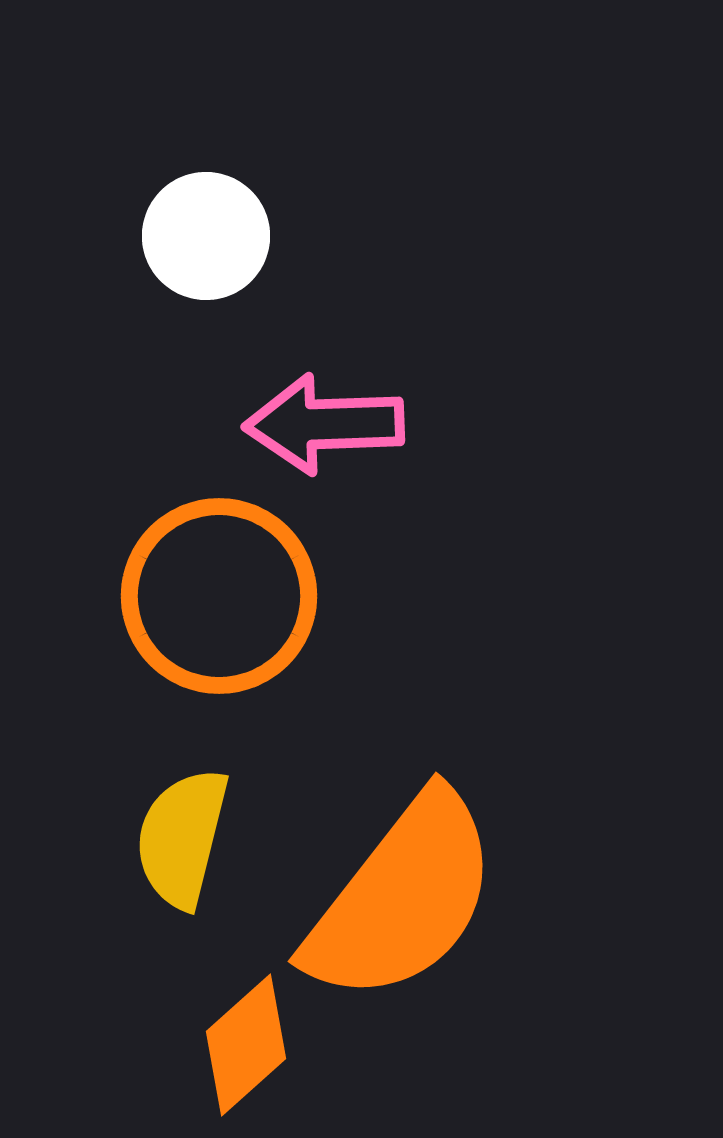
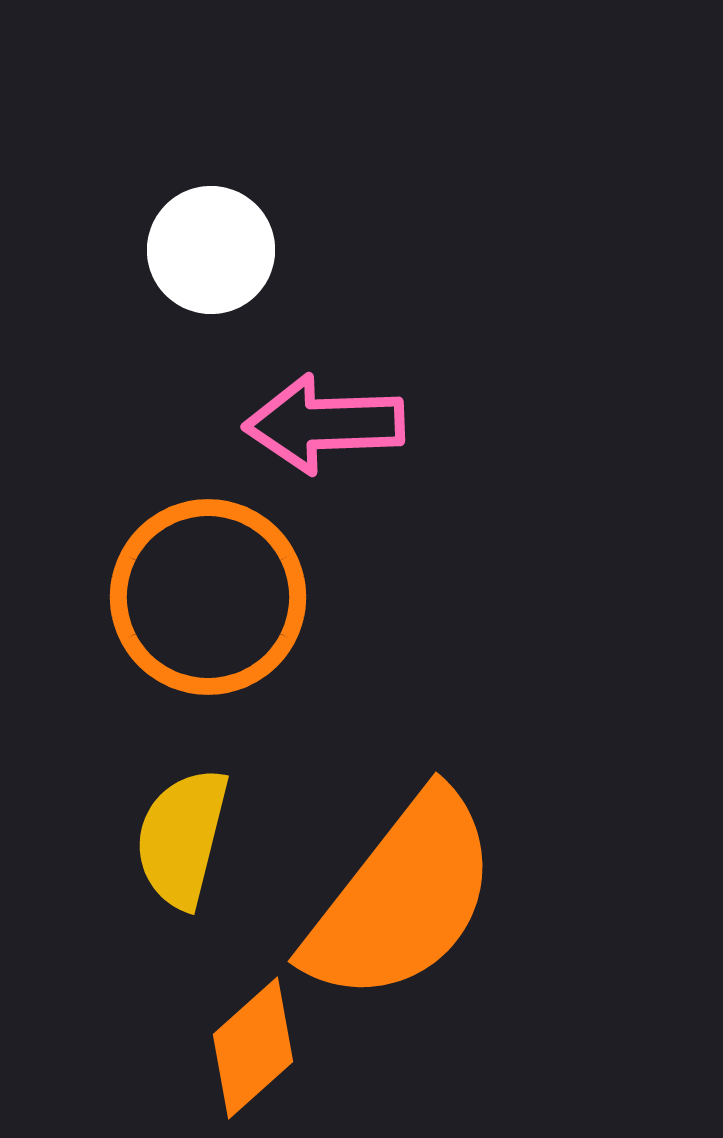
white circle: moved 5 px right, 14 px down
orange circle: moved 11 px left, 1 px down
orange diamond: moved 7 px right, 3 px down
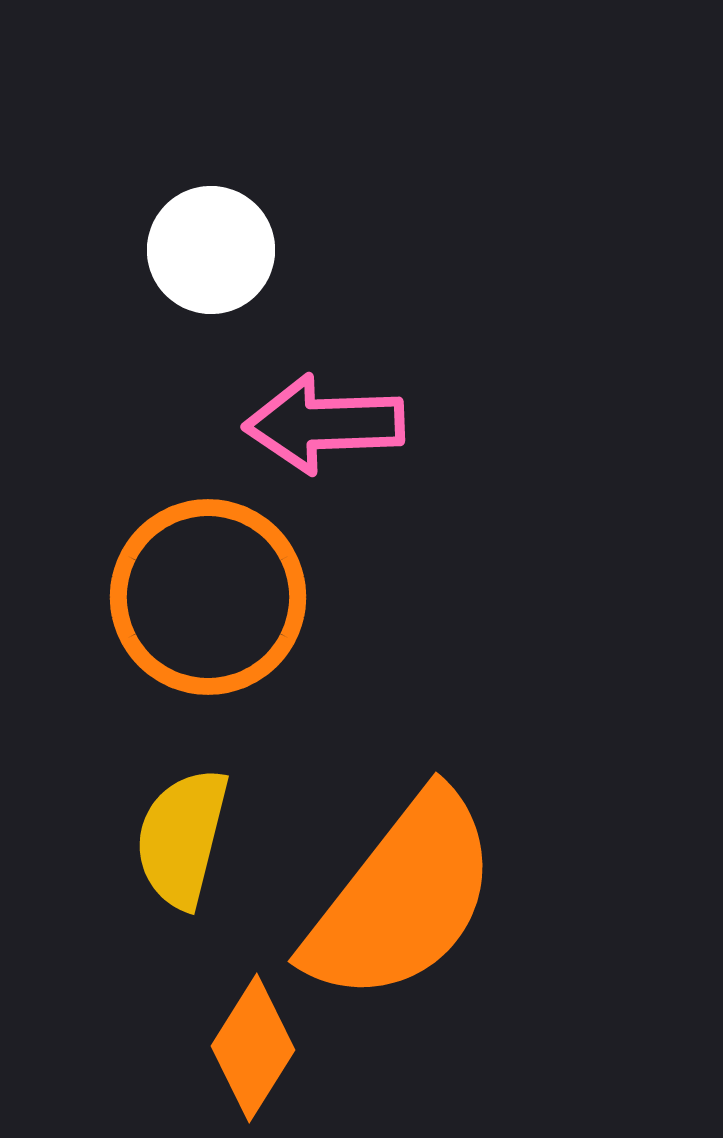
orange diamond: rotated 16 degrees counterclockwise
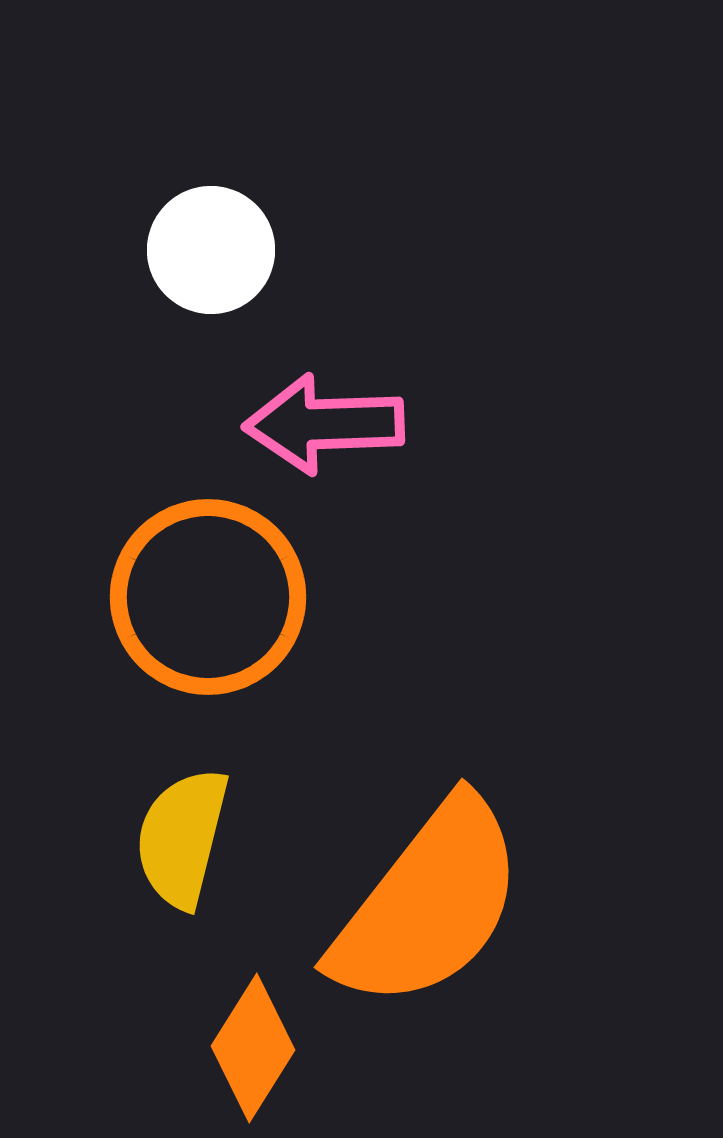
orange semicircle: moved 26 px right, 6 px down
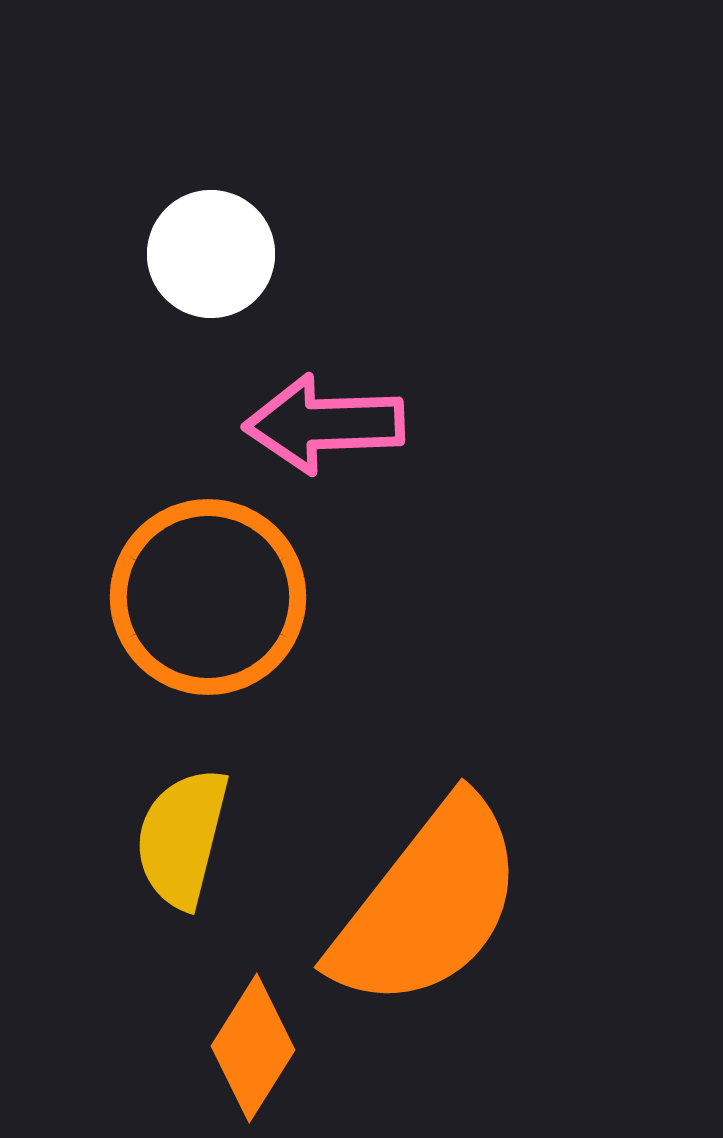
white circle: moved 4 px down
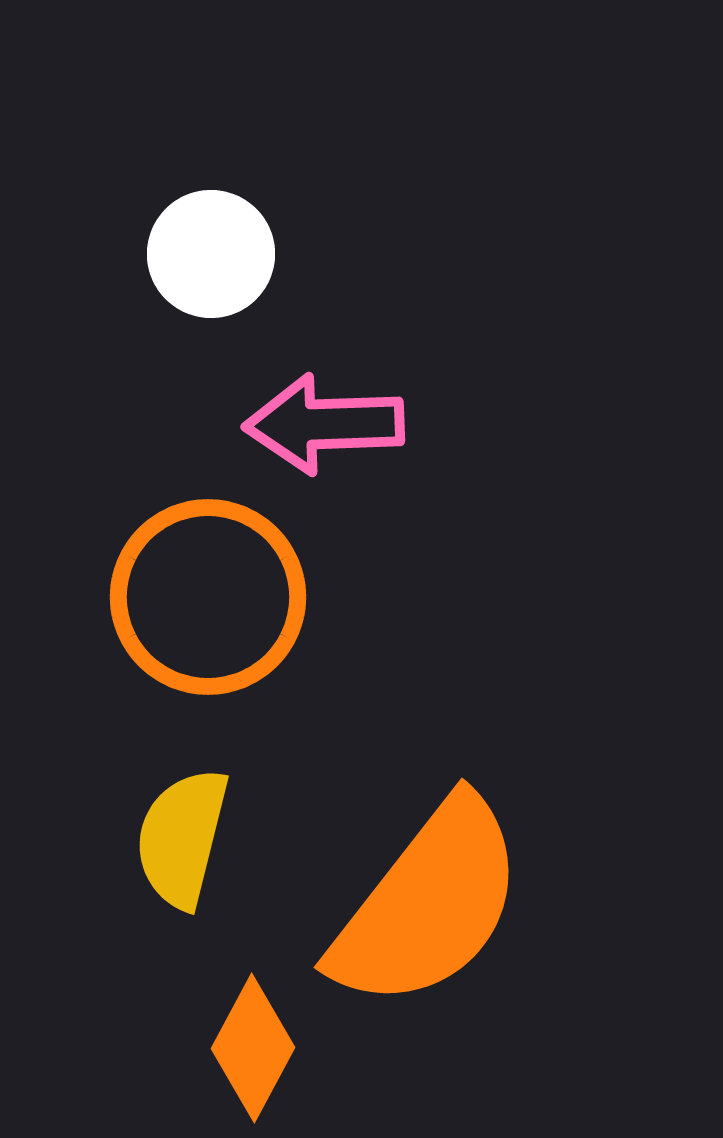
orange diamond: rotated 4 degrees counterclockwise
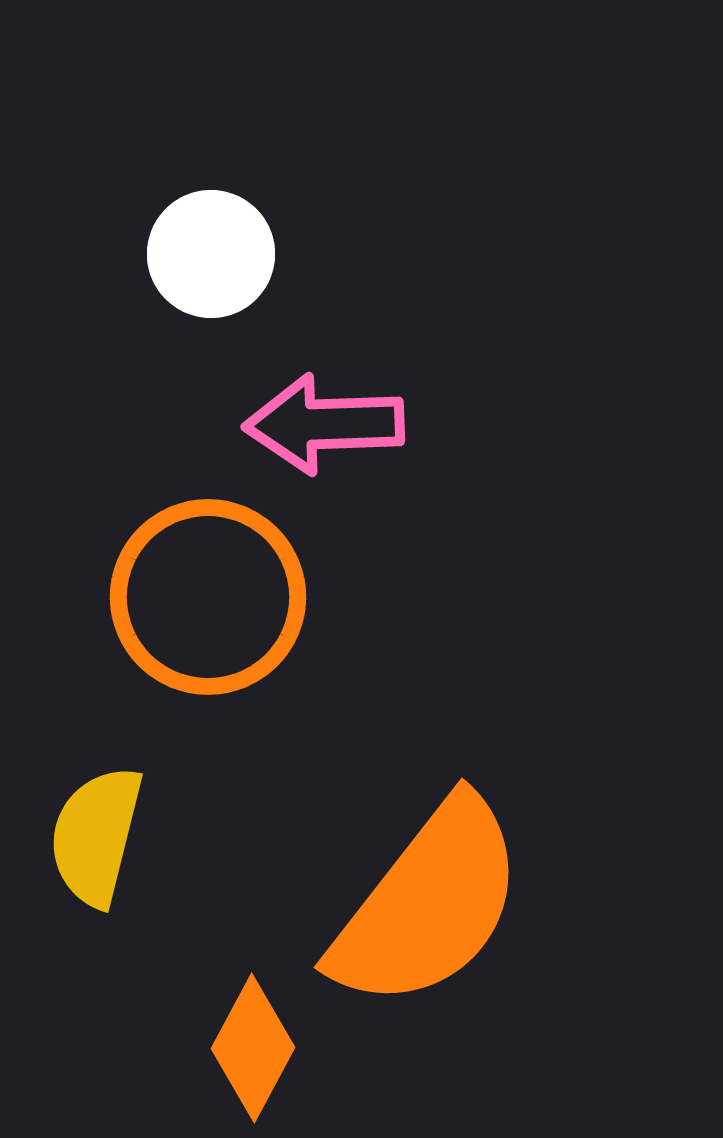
yellow semicircle: moved 86 px left, 2 px up
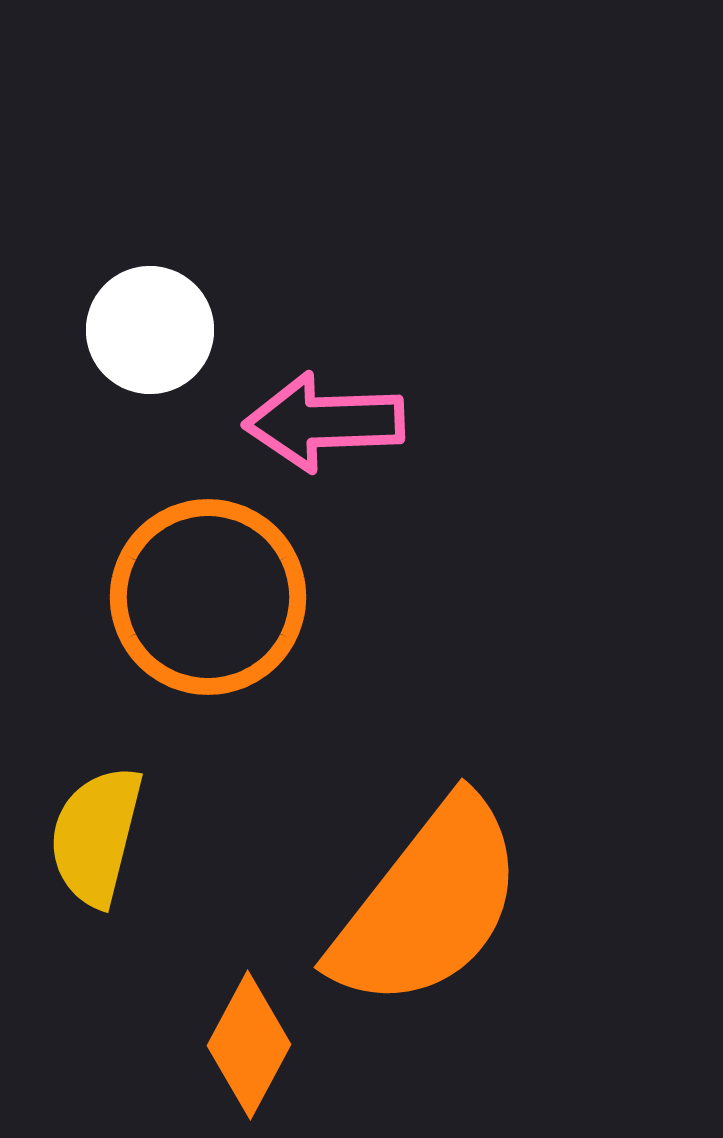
white circle: moved 61 px left, 76 px down
pink arrow: moved 2 px up
orange diamond: moved 4 px left, 3 px up
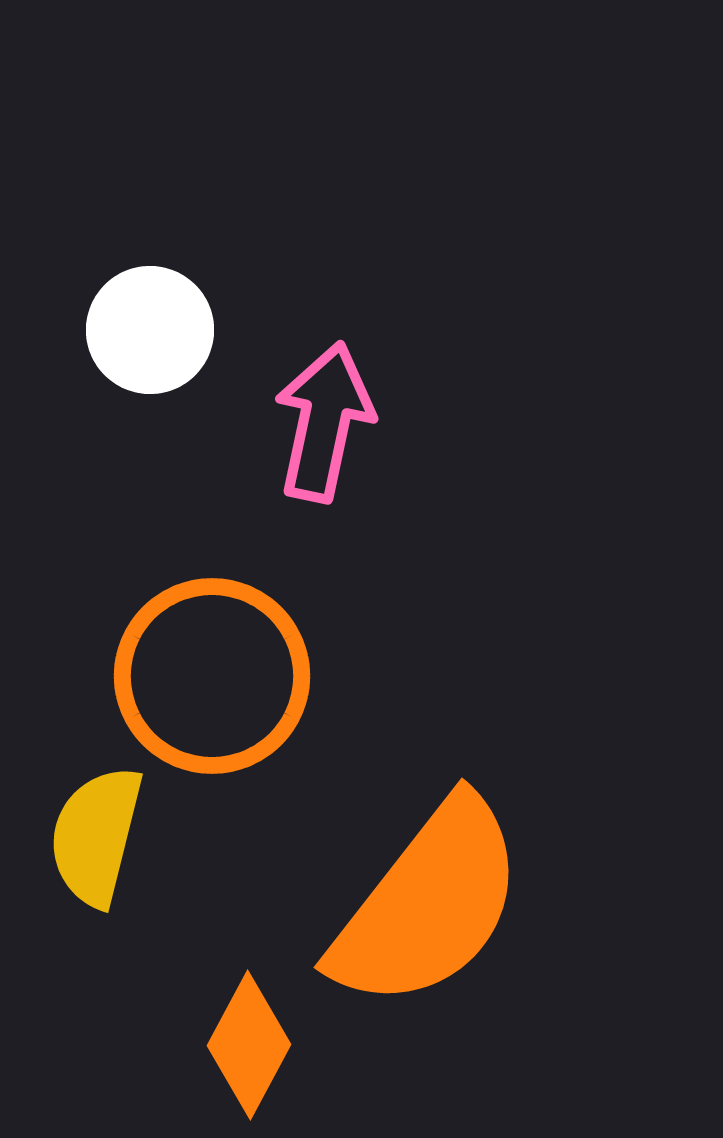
pink arrow: rotated 104 degrees clockwise
orange circle: moved 4 px right, 79 px down
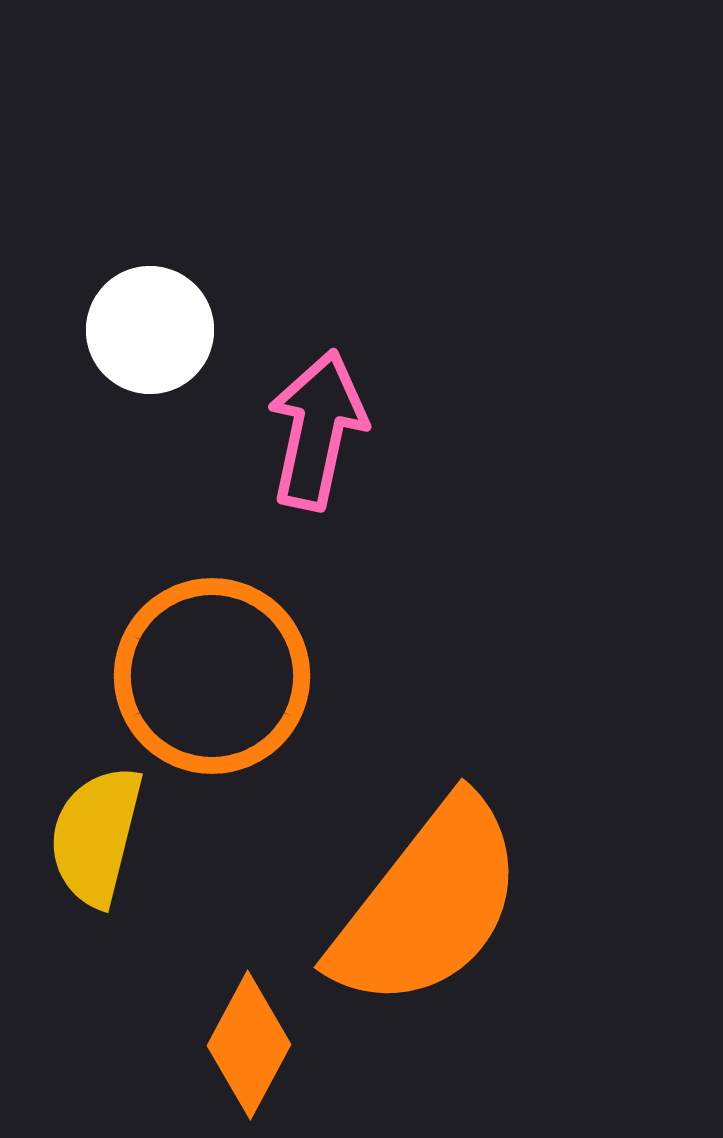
pink arrow: moved 7 px left, 8 px down
